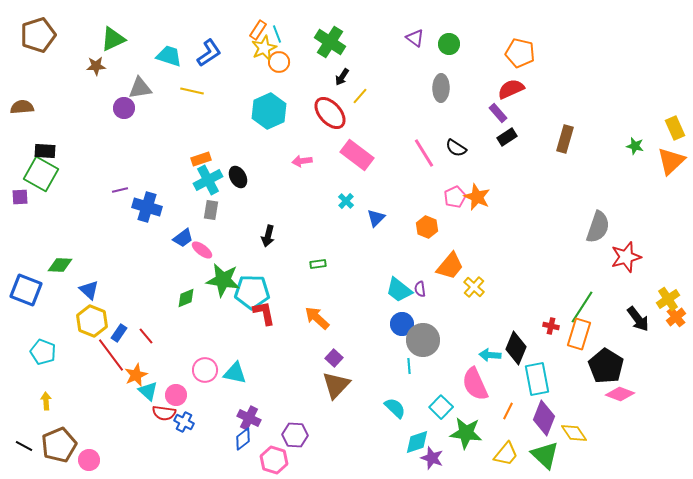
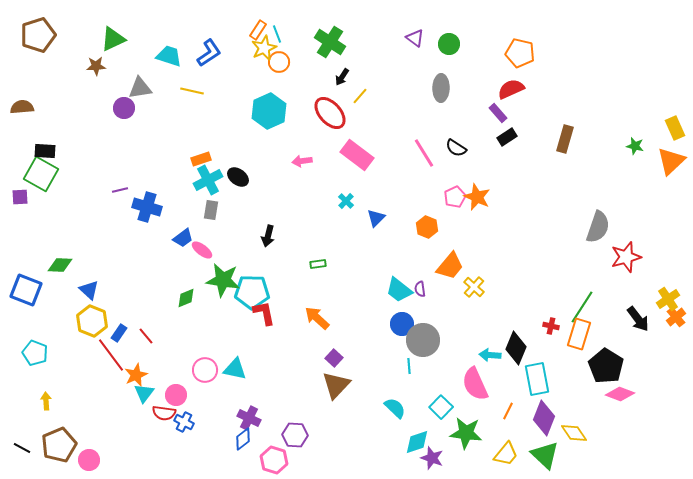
black ellipse at (238, 177): rotated 25 degrees counterclockwise
cyan pentagon at (43, 352): moved 8 px left, 1 px down
cyan triangle at (235, 373): moved 4 px up
cyan triangle at (148, 391): moved 4 px left, 2 px down; rotated 25 degrees clockwise
black line at (24, 446): moved 2 px left, 2 px down
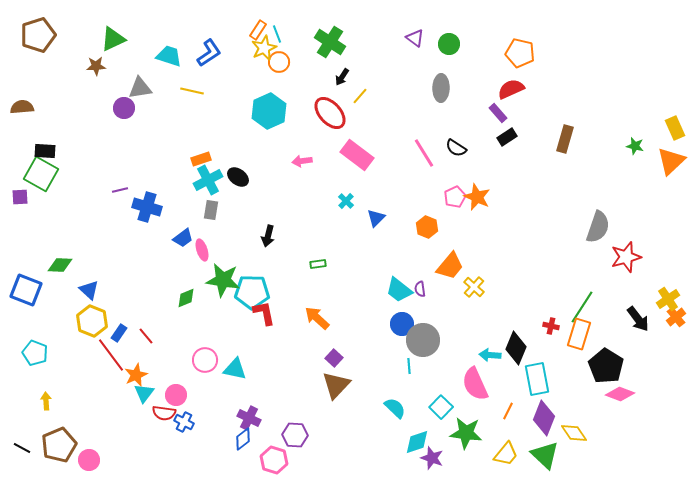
pink ellipse at (202, 250): rotated 35 degrees clockwise
pink circle at (205, 370): moved 10 px up
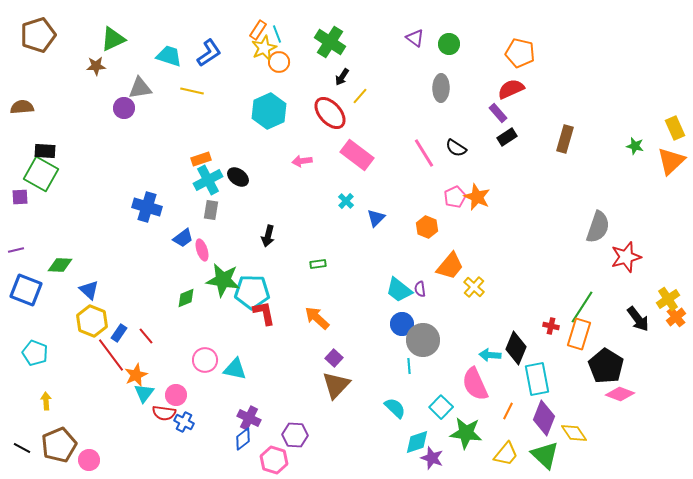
purple line at (120, 190): moved 104 px left, 60 px down
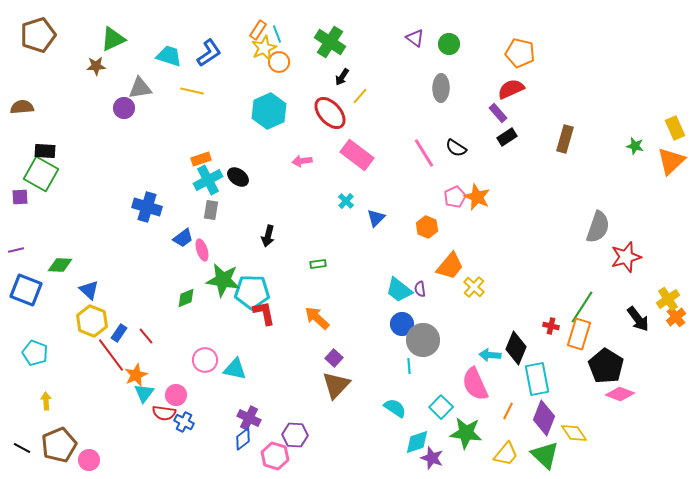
cyan semicircle at (395, 408): rotated 10 degrees counterclockwise
pink hexagon at (274, 460): moved 1 px right, 4 px up
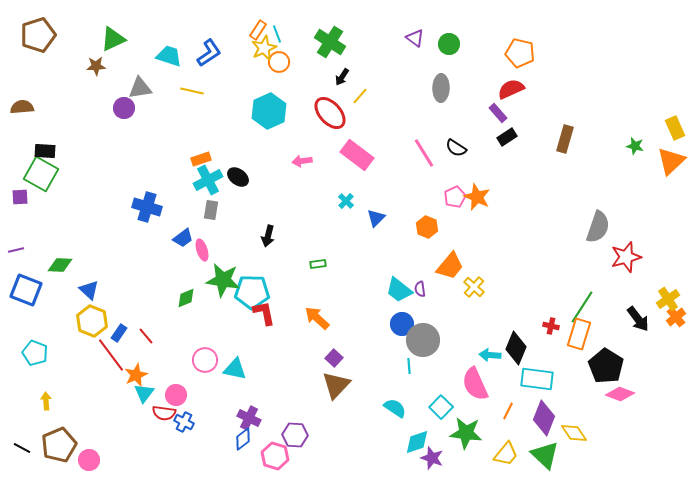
cyan rectangle at (537, 379): rotated 72 degrees counterclockwise
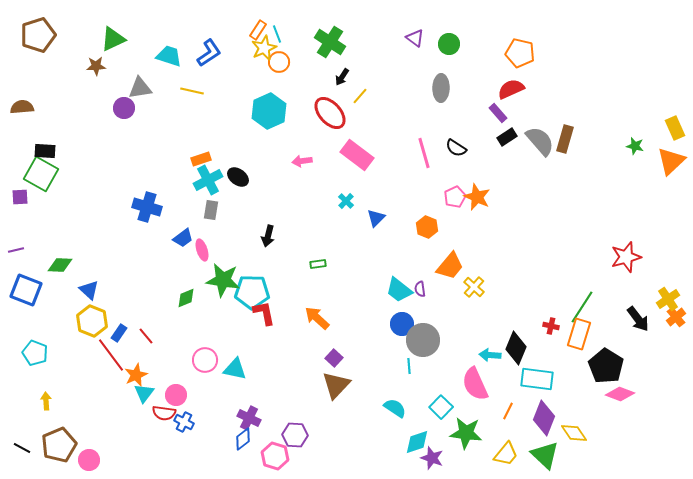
pink line at (424, 153): rotated 16 degrees clockwise
gray semicircle at (598, 227): moved 58 px left, 86 px up; rotated 60 degrees counterclockwise
